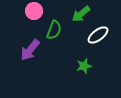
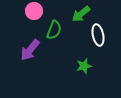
white ellipse: rotated 65 degrees counterclockwise
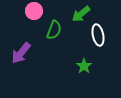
purple arrow: moved 9 px left, 3 px down
green star: rotated 21 degrees counterclockwise
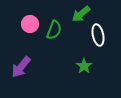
pink circle: moved 4 px left, 13 px down
purple arrow: moved 14 px down
